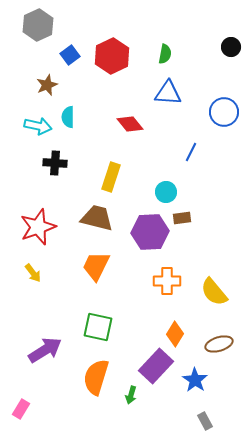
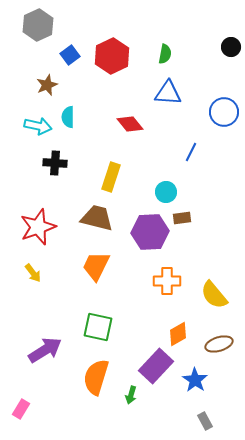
yellow semicircle: moved 3 px down
orange diamond: moved 3 px right; rotated 30 degrees clockwise
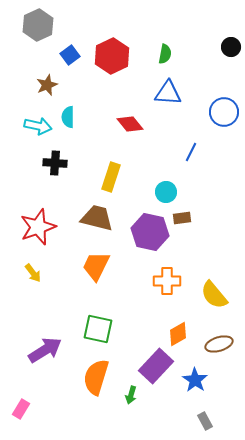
purple hexagon: rotated 15 degrees clockwise
green square: moved 2 px down
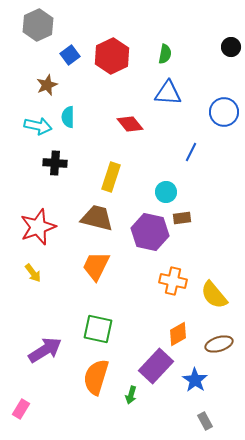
orange cross: moved 6 px right; rotated 12 degrees clockwise
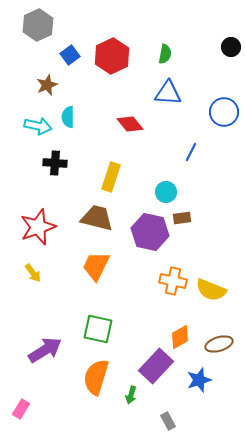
yellow semicircle: moved 3 px left, 5 px up; rotated 28 degrees counterclockwise
orange diamond: moved 2 px right, 3 px down
blue star: moved 4 px right; rotated 20 degrees clockwise
gray rectangle: moved 37 px left
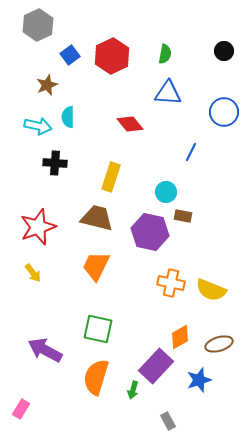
black circle: moved 7 px left, 4 px down
brown rectangle: moved 1 px right, 2 px up; rotated 18 degrees clockwise
orange cross: moved 2 px left, 2 px down
purple arrow: rotated 120 degrees counterclockwise
green arrow: moved 2 px right, 5 px up
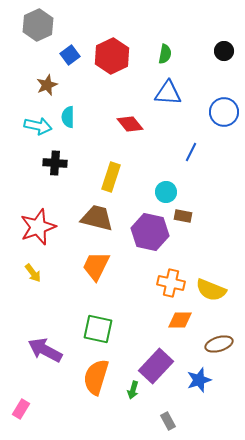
orange diamond: moved 17 px up; rotated 30 degrees clockwise
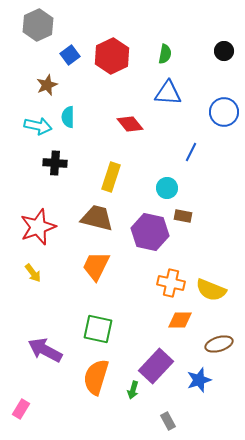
cyan circle: moved 1 px right, 4 px up
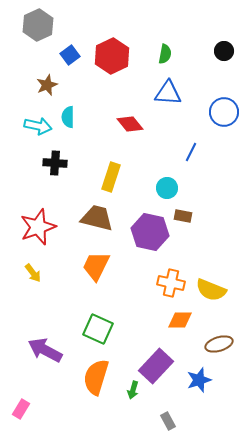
green square: rotated 12 degrees clockwise
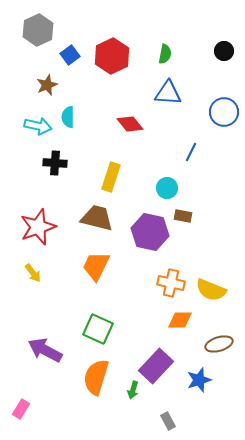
gray hexagon: moved 5 px down
